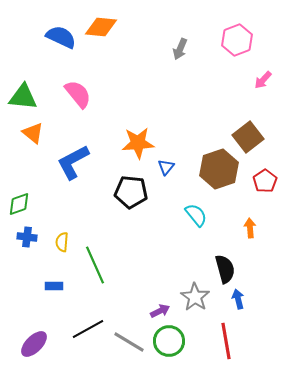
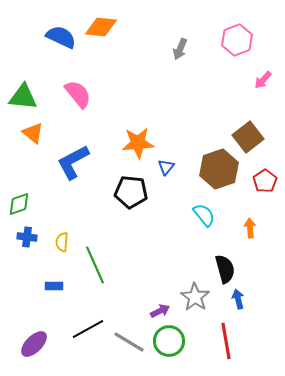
cyan semicircle: moved 8 px right
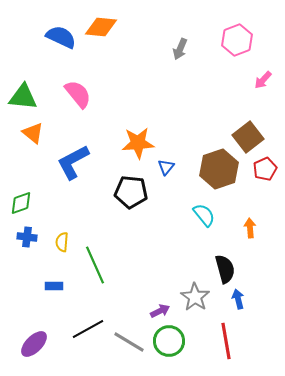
red pentagon: moved 12 px up; rotated 10 degrees clockwise
green diamond: moved 2 px right, 1 px up
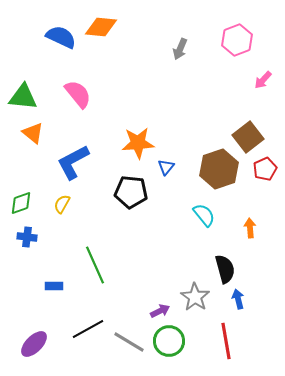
yellow semicircle: moved 38 px up; rotated 24 degrees clockwise
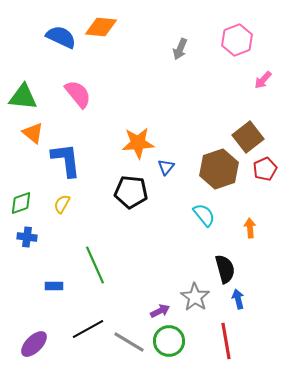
blue L-shape: moved 7 px left, 2 px up; rotated 111 degrees clockwise
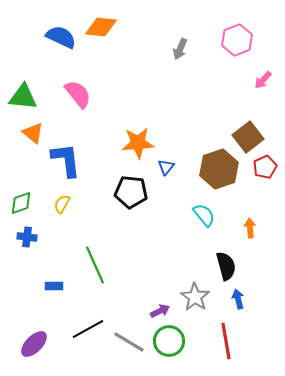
red pentagon: moved 2 px up
black semicircle: moved 1 px right, 3 px up
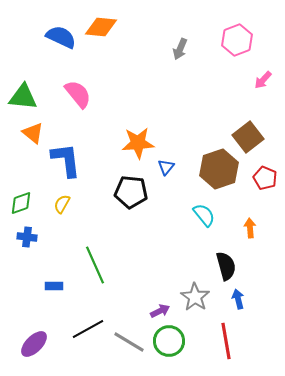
red pentagon: moved 11 px down; rotated 25 degrees counterclockwise
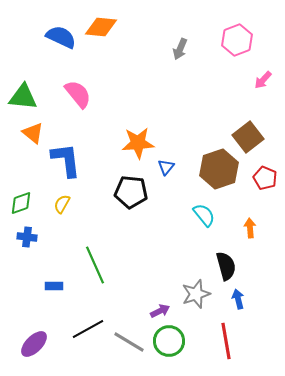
gray star: moved 1 px right, 3 px up; rotated 20 degrees clockwise
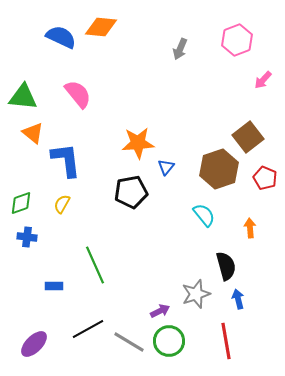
black pentagon: rotated 16 degrees counterclockwise
